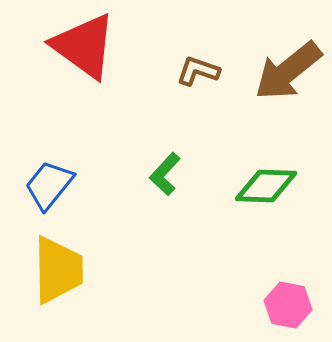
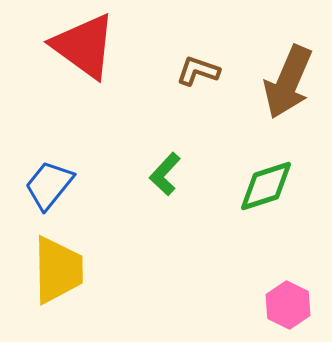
brown arrow: moved 11 px down; rotated 28 degrees counterclockwise
green diamond: rotated 20 degrees counterclockwise
pink hexagon: rotated 15 degrees clockwise
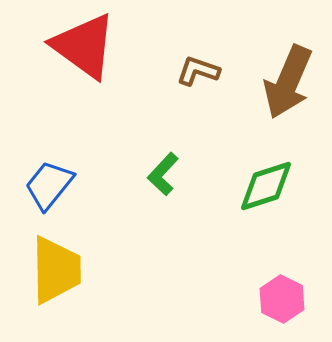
green L-shape: moved 2 px left
yellow trapezoid: moved 2 px left
pink hexagon: moved 6 px left, 6 px up
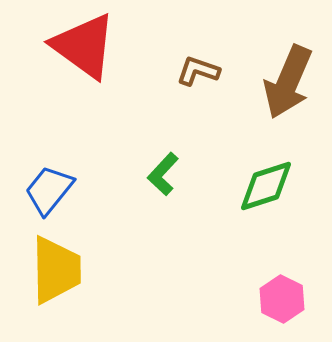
blue trapezoid: moved 5 px down
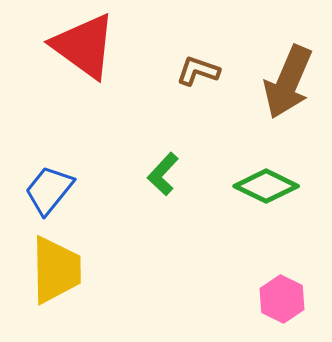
green diamond: rotated 44 degrees clockwise
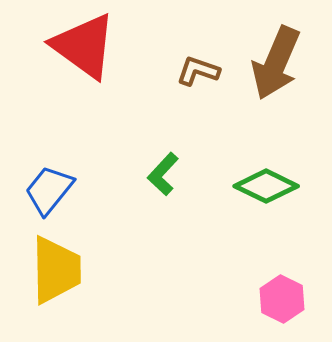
brown arrow: moved 12 px left, 19 px up
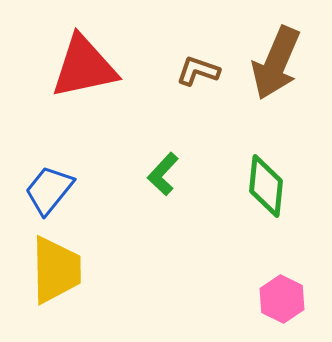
red triangle: moved 21 px down; rotated 48 degrees counterclockwise
green diamond: rotated 70 degrees clockwise
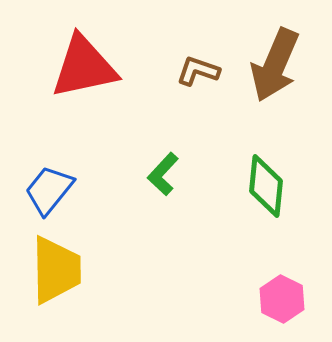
brown arrow: moved 1 px left, 2 px down
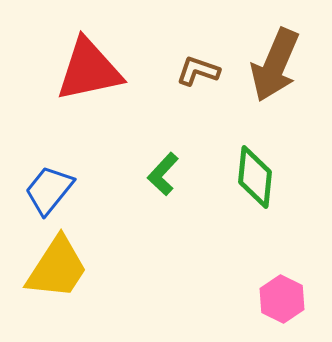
red triangle: moved 5 px right, 3 px down
green diamond: moved 11 px left, 9 px up
yellow trapezoid: moved 1 px right, 2 px up; rotated 34 degrees clockwise
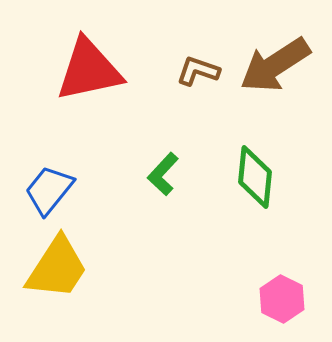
brown arrow: rotated 34 degrees clockwise
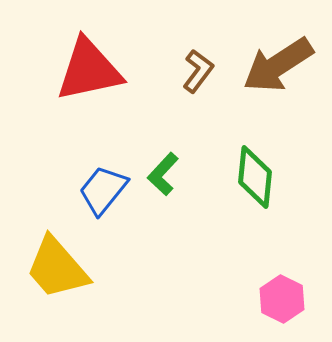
brown arrow: moved 3 px right
brown L-shape: rotated 108 degrees clockwise
blue trapezoid: moved 54 px right
yellow trapezoid: rotated 106 degrees clockwise
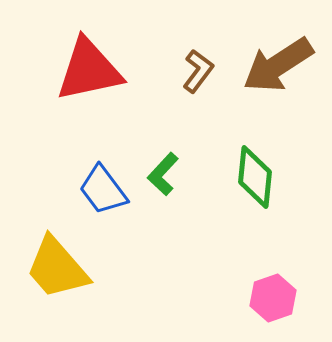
blue trapezoid: rotated 76 degrees counterclockwise
pink hexagon: moved 9 px left, 1 px up; rotated 15 degrees clockwise
